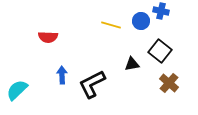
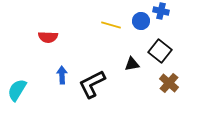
cyan semicircle: rotated 15 degrees counterclockwise
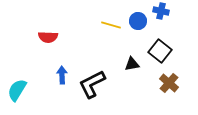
blue circle: moved 3 px left
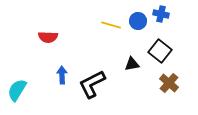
blue cross: moved 3 px down
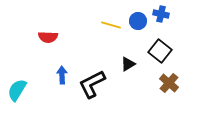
black triangle: moved 4 px left; rotated 21 degrees counterclockwise
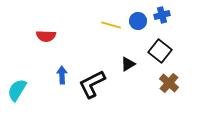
blue cross: moved 1 px right, 1 px down; rotated 28 degrees counterclockwise
red semicircle: moved 2 px left, 1 px up
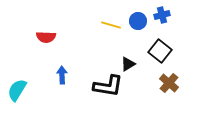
red semicircle: moved 1 px down
black L-shape: moved 16 px right, 2 px down; rotated 144 degrees counterclockwise
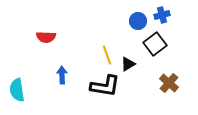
yellow line: moved 4 px left, 30 px down; rotated 54 degrees clockwise
black square: moved 5 px left, 7 px up; rotated 15 degrees clockwise
black L-shape: moved 3 px left
cyan semicircle: rotated 40 degrees counterclockwise
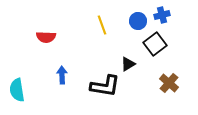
yellow line: moved 5 px left, 30 px up
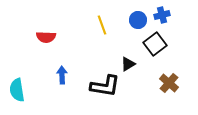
blue circle: moved 1 px up
